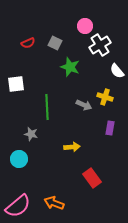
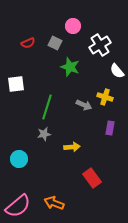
pink circle: moved 12 px left
green line: rotated 20 degrees clockwise
gray star: moved 13 px right; rotated 24 degrees counterclockwise
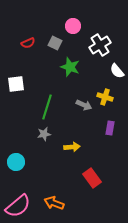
cyan circle: moved 3 px left, 3 px down
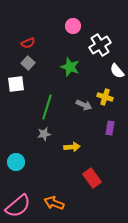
gray square: moved 27 px left, 20 px down; rotated 16 degrees clockwise
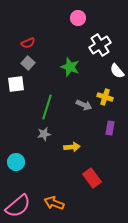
pink circle: moved 5 px right, 8 px up
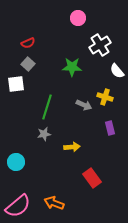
gray square: moved 1 px down
green star: moved 2 px right; rotated 18 degrees counterclockwise
purple rectangle: rotated 24 degrees counterclockwise
